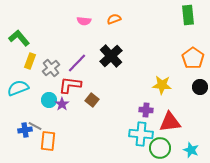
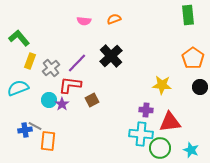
brown square: rotated 24 degrees clockwise
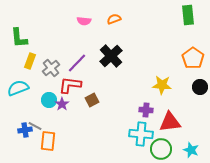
green L-shape: rotated 145 degrees counterclockwise
green circle: moved 1 px right, 1 px down
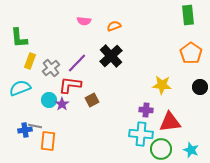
orange semicircle: moved 7 px down
orange pentagon: moved 2 px left, 5 px up
cyan semicircle: moved 2 px right
gray line: rotated 16 degrees counterclockwise
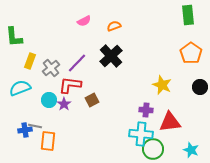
pink semicircle: rotated 32 degrees counterclockwise
green L-shape: moved 5 px left, 1 px up
yellow star: rotated 18 degrees clockwise
purple star: moved 2 px right
green circle: moved 8 px left
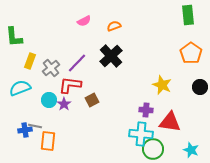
red triangle: rotated 15 degrees clockwise
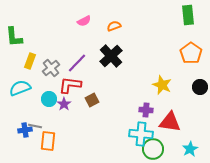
cyan circle: moved 1 px up
cyan star: moved 1 px left, 1 px up; rotated 21 degrees clockwise
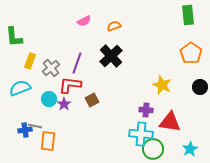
purple line: rotated 25 degrees counterclockwise
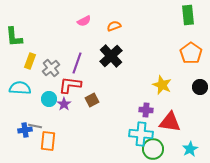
cyan semicircle: rotated 25 degrees clockwise
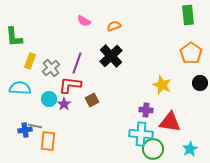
pink semicircle: rotated 56 degrees clockwise
black circle: moved 4 px up
